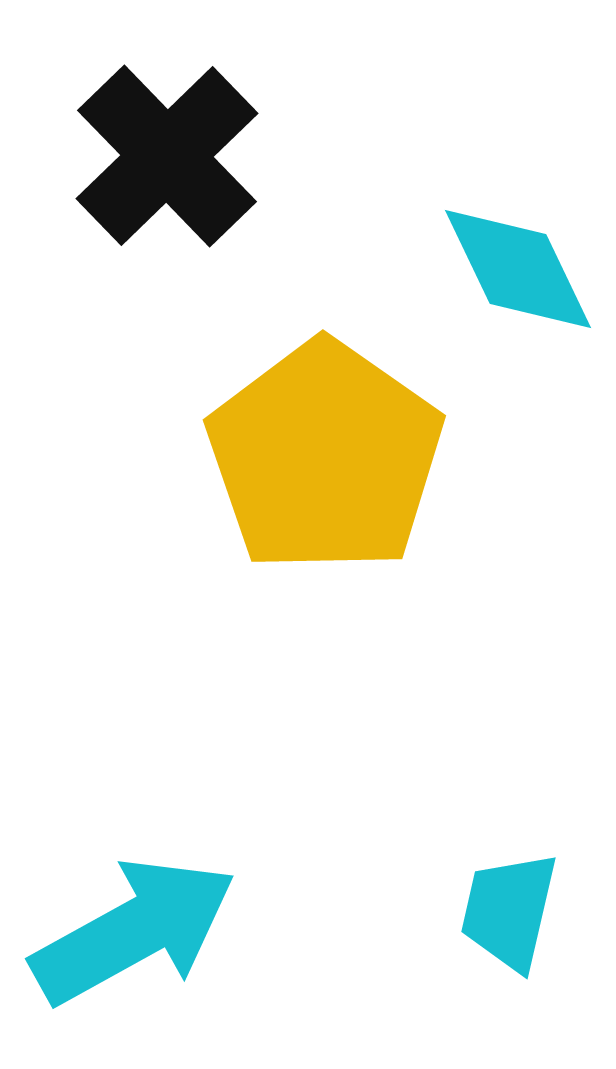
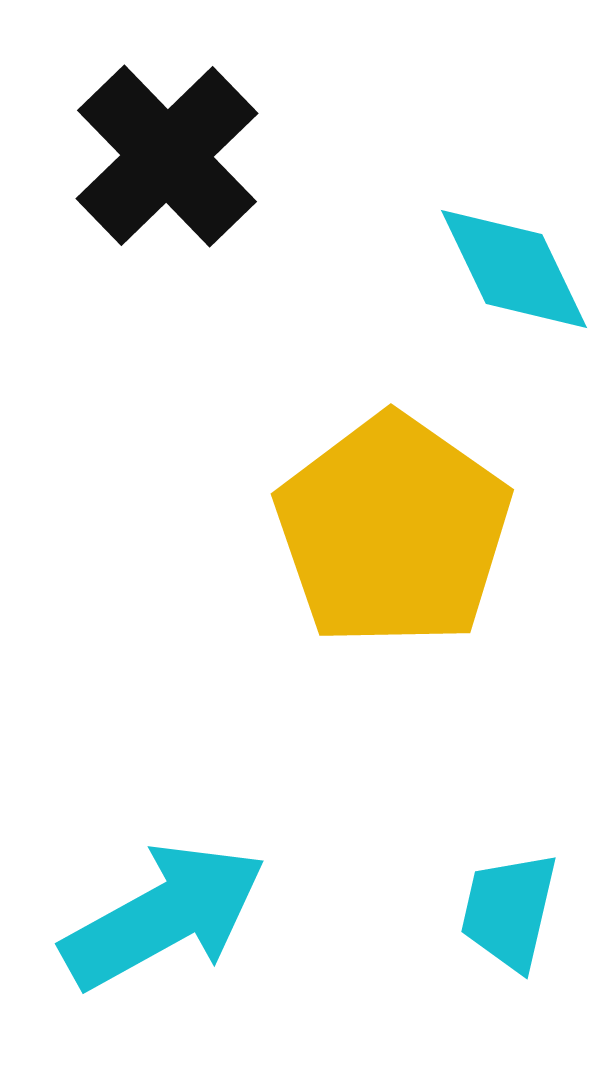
cyan diamond: moved 4 px left
yellow pentagon: moved 68 px right, 74 px down
cyan arrow: moved 30 px right, 15 px up
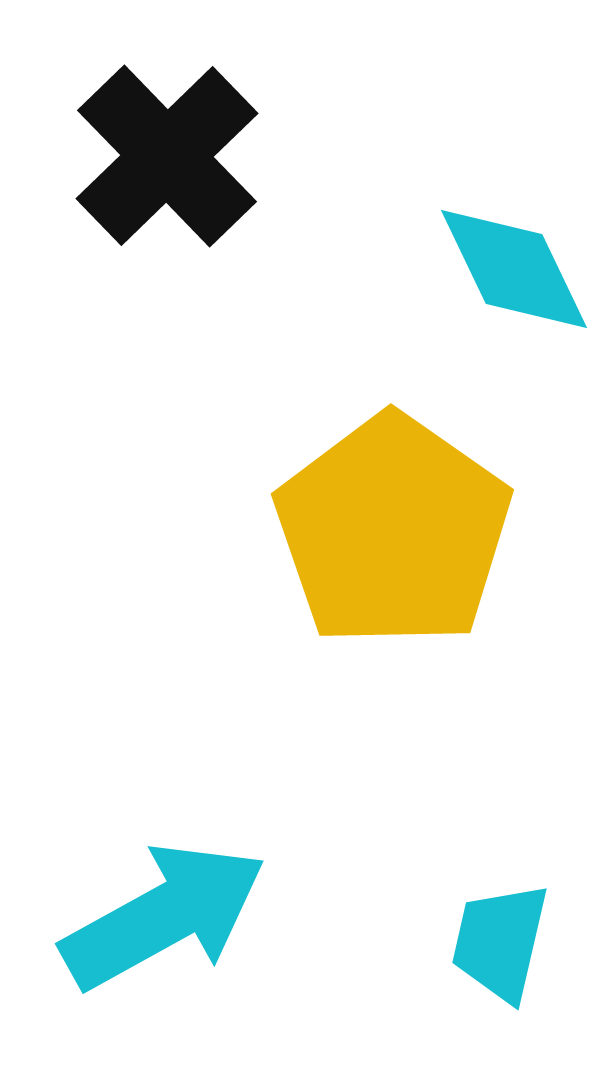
cyan trapezoid: moved 9 px left, 31 px down
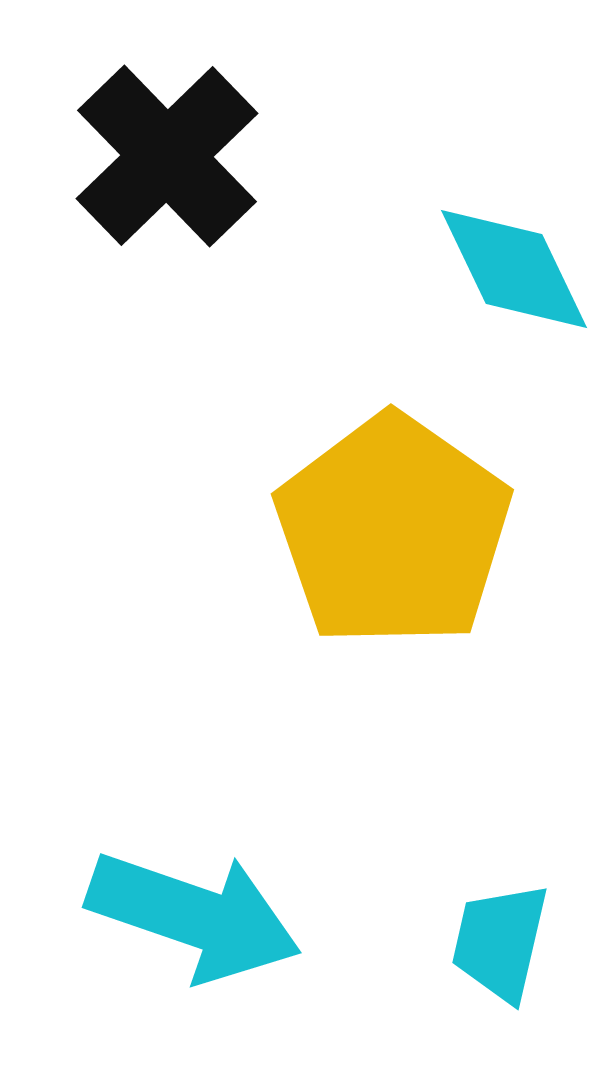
cyan arrow: moved 30 px right; rotated 48 degrees clockwise
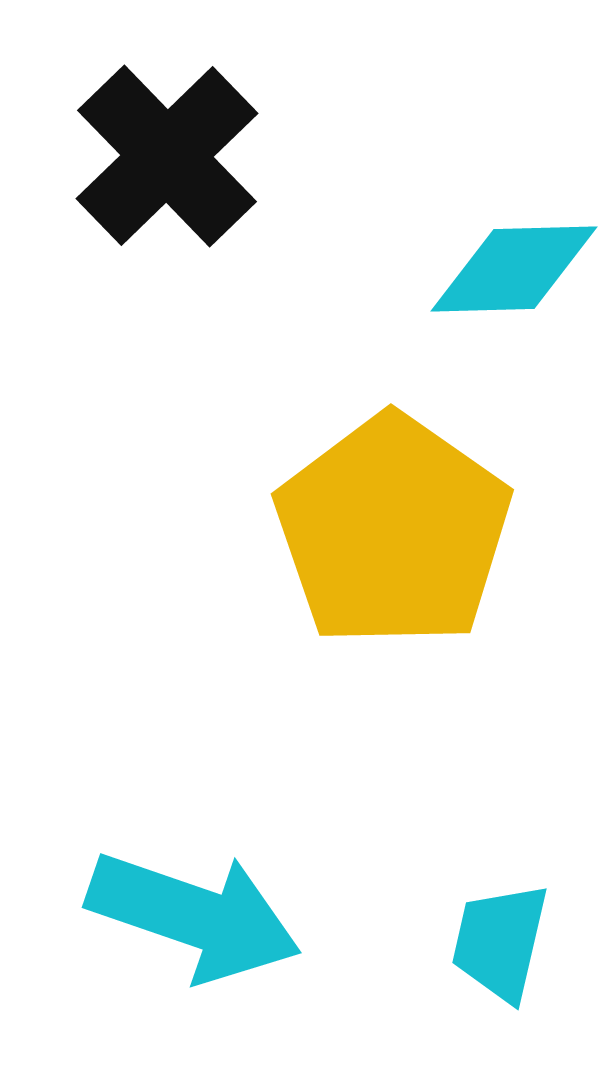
cyan diamond: rotated 66 degrees counterclockwise
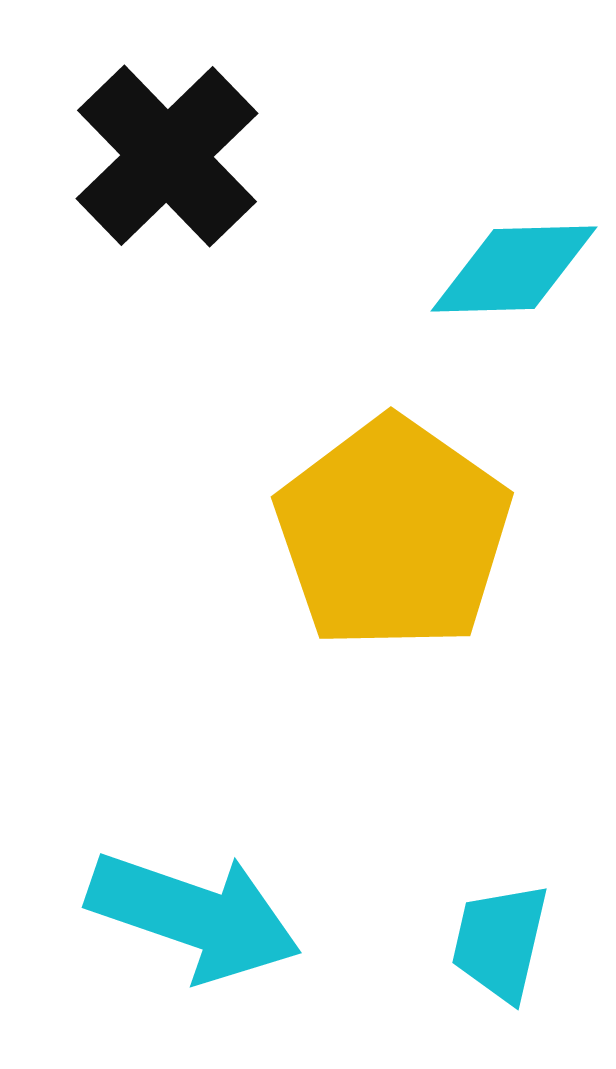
yellow pentagon: moved 3 px down
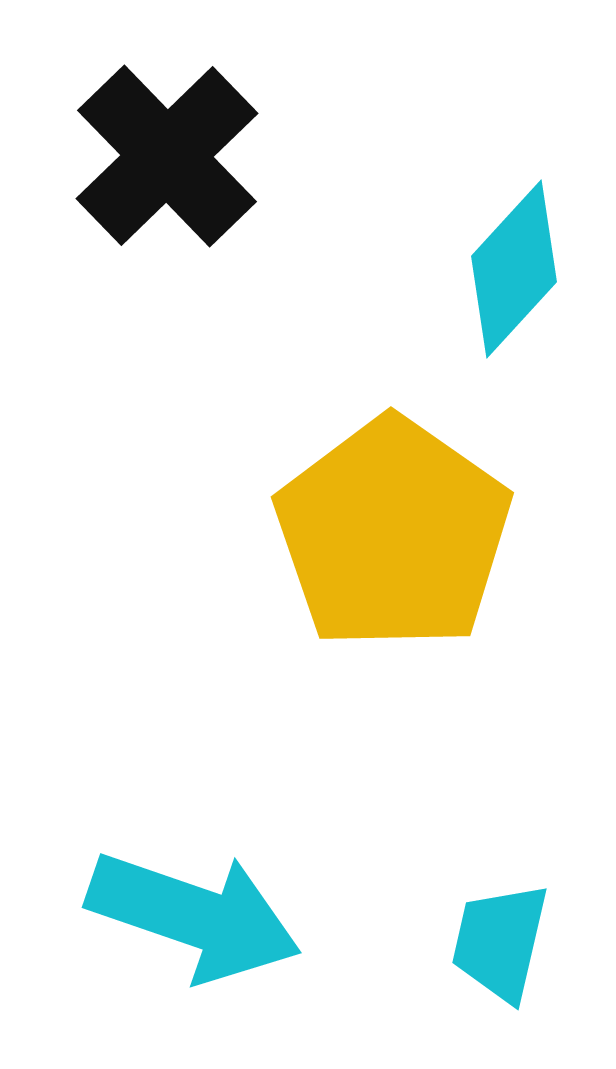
cyan diamond: rotated 46 degrees counterclockwise
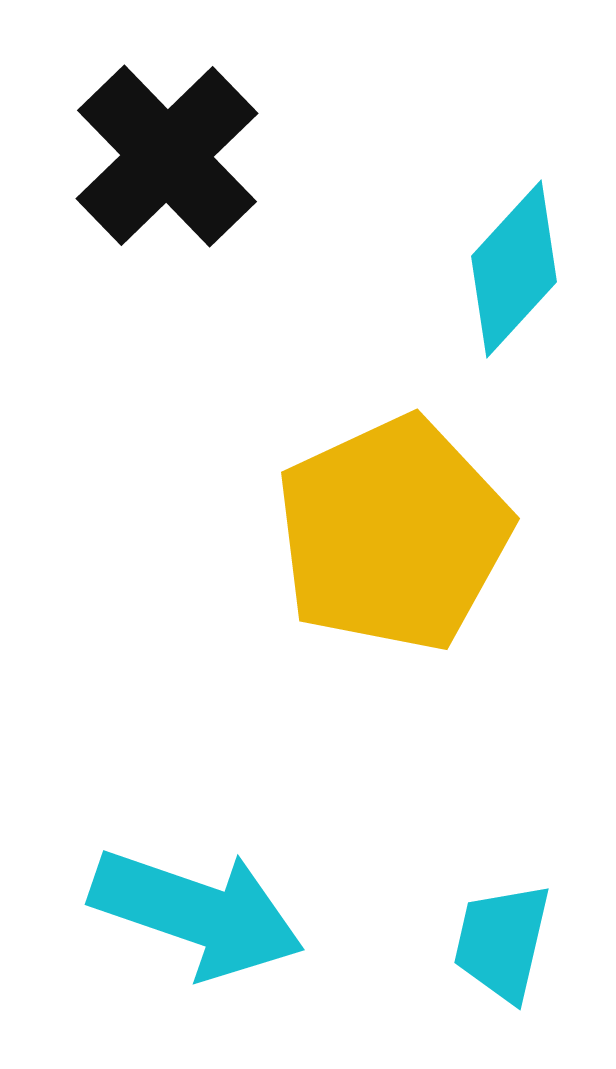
yellow pentagon: rotated 12 degrees clockwise
cyan arrow: moved 3 px right, 3 px up
cyan trapezoid: moved 2 px right
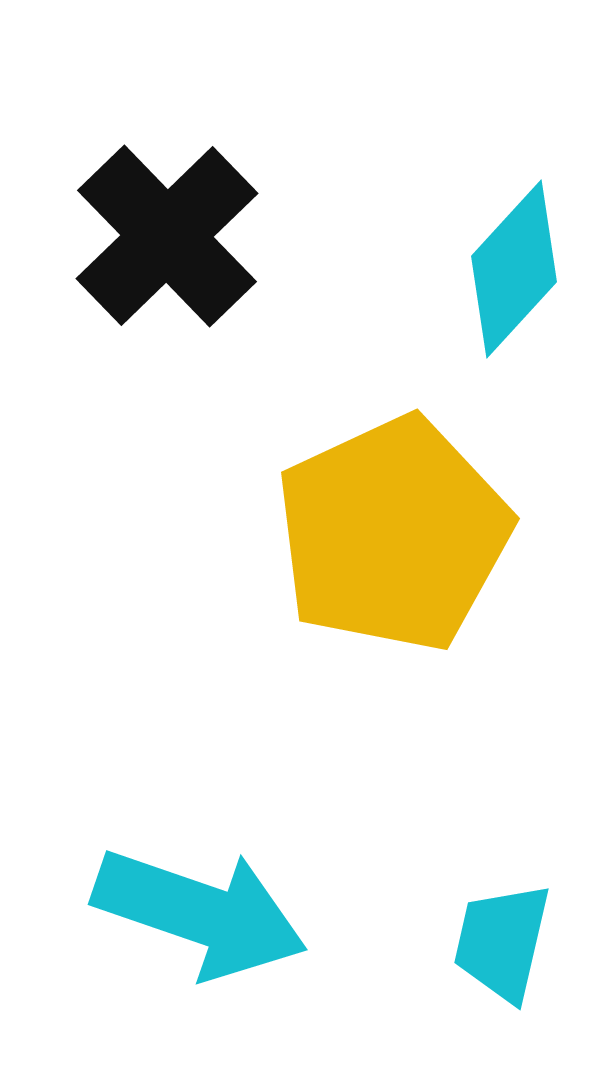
black cross: moved 80 px down
cyan arrow: moved 3 px right
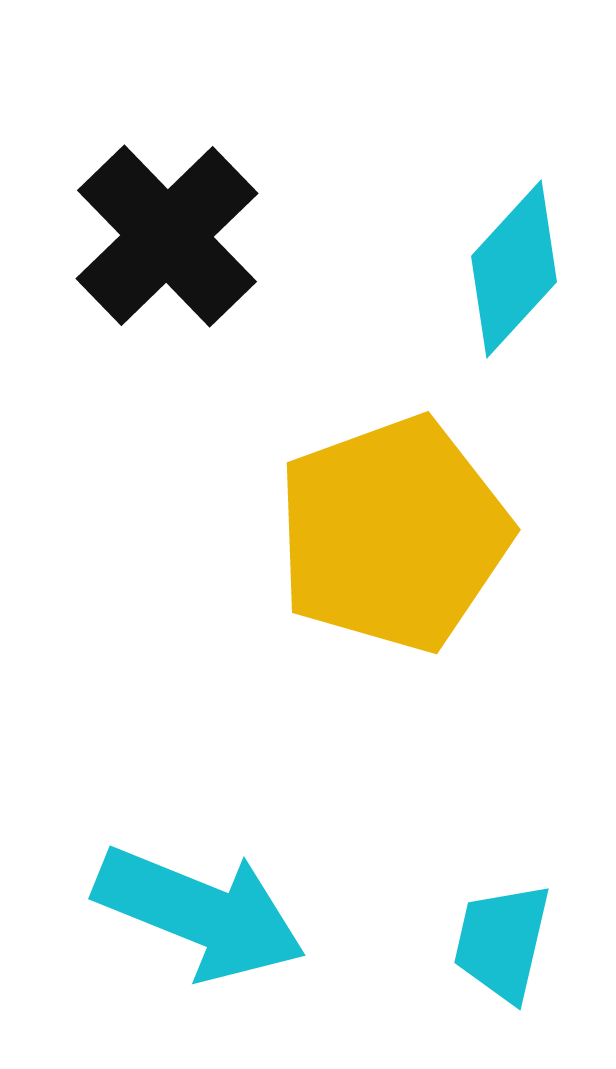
yellow pentagon: rotated 5 degrees clockwise
cyan arrow: rotated 3 degrees clockwise
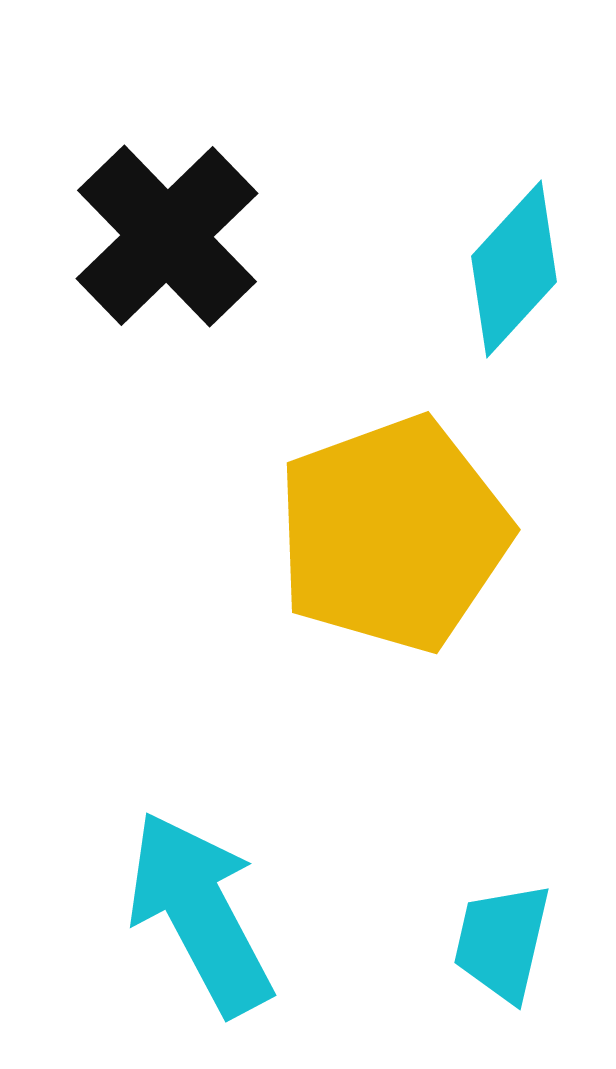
cyan arrow: rotated 140 degrees counterclockwise
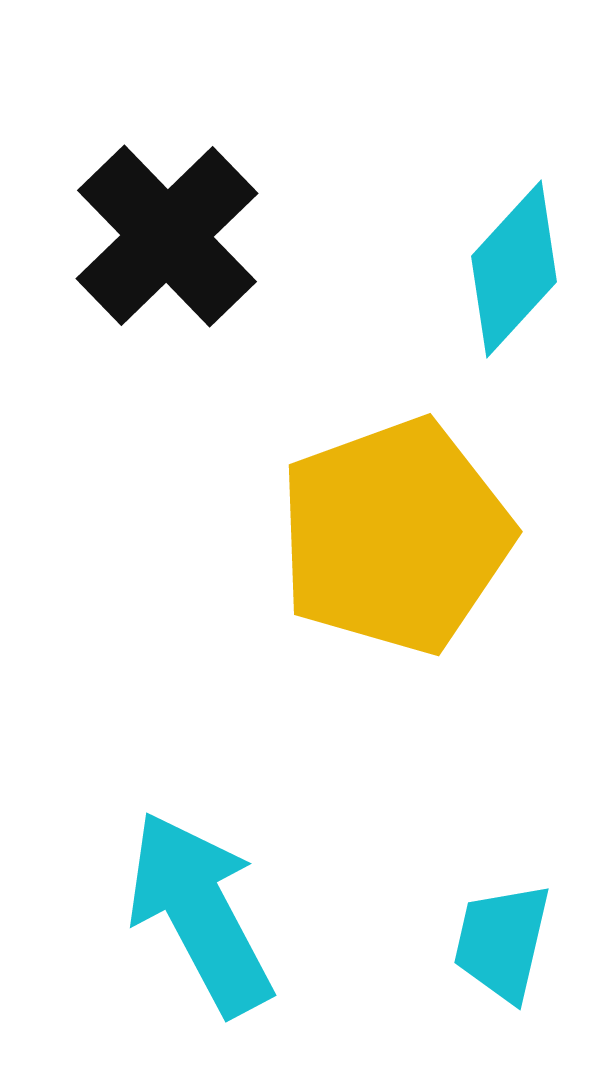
yellow pentagon: moved 2 px right, 2 px down
